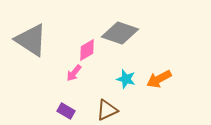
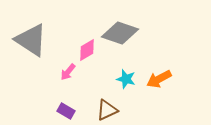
pink arrow: moved 6 px left, 1 px up
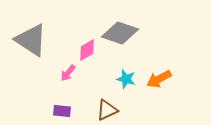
pink arrow: moved 1 px down
purple rectangle: moved 4 px left; rotated 24 degrees counterclockwise
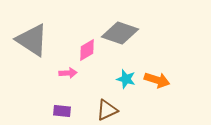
gray triangle: moved 1 px right
pink arrow: rotated 132 degrees counterclockwise
orange arrow: moved 2 px left, 1 px down; rotated 135 degrees counterclockwise
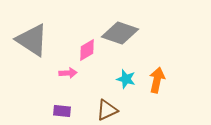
orange arrow: rotated 95 degrees counterclockwise
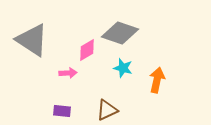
cyan star: moved 3 px left, 11 px up
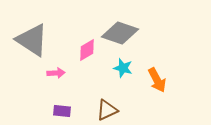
pink arrow: moved 12 px left
orange arrow: rotated 140 degrees clockwise
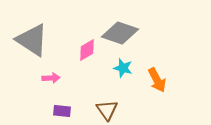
pink arrow: moved 5 px left, 5 px down
brown triangle: rotated 40 degrees counterclockwise
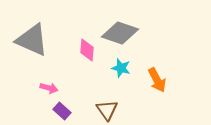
gray triangle: rotated 9 degrees counterclockwise
pink diamond: rotated 55 degrees counterclockwise
cyan star: moved 2 px left
pink arrow: moved 2 px left, 10 px down; rotated 18 degrees clockwise
purple rectangle: rotated 36 degrees clockwise
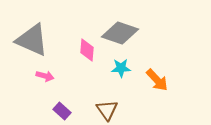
cyan star: rotated 18 degrees counterclockwise
orange arrow: rotated 15 degrees counterclockwise
pink arrow: moved 4 px left, 12 px up
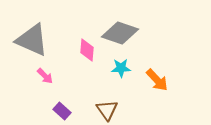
pink arrow: rotated 30 degrees clockwise
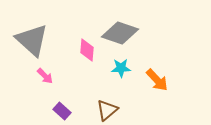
gray triangle: rotated 18 degrees clockwise
brown triangle: rotated 25 degrees clockwise
